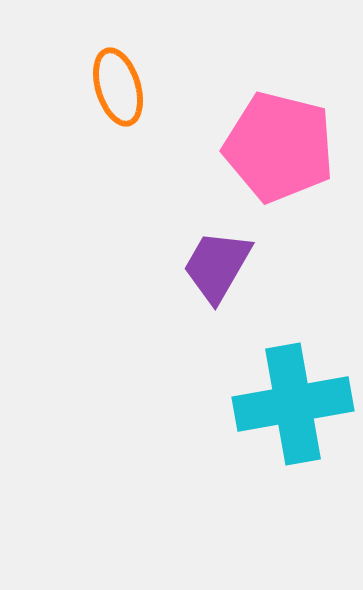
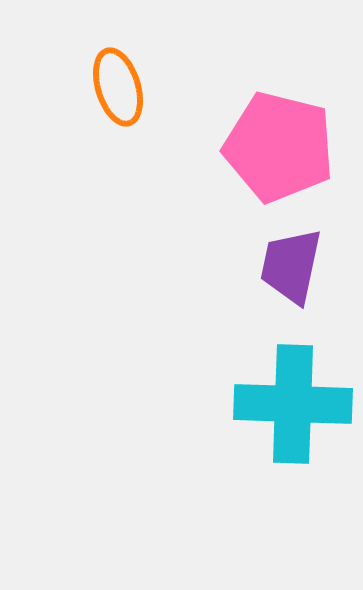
purple trapezoid: moved 74 px right; rotated 18 degrees counterclockwise
cyan cross: rotated 12 degrees clockwise
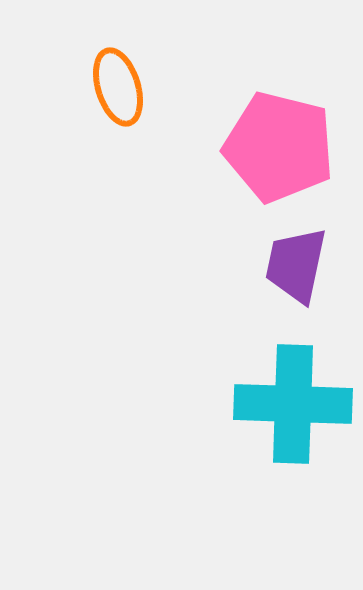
purple trapezoid: moved 5 px right, 1 px up
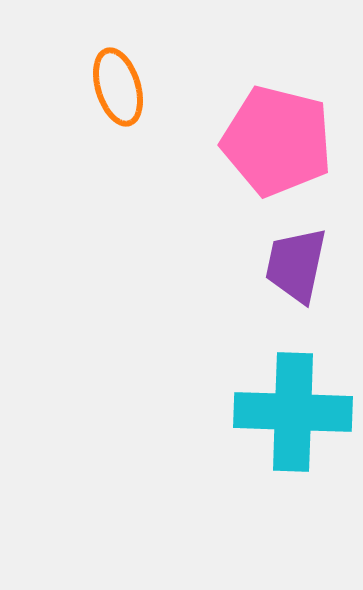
pink pentagon: moved 2 px left, 6 px up
cyan cross: moved 8 px down
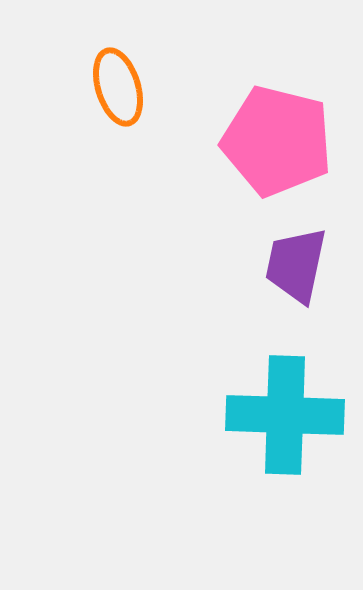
cyan cross: moved 8 px left, 3 px down
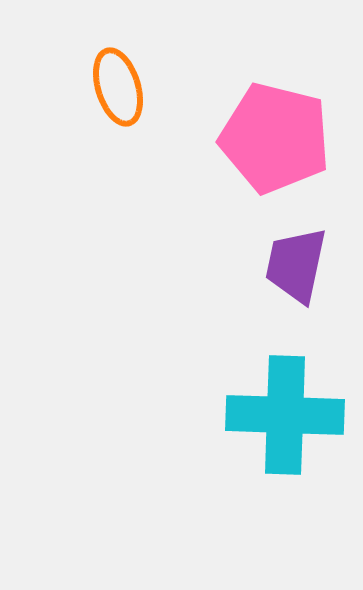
pink pentagon: moved 2 px left, 3 px up
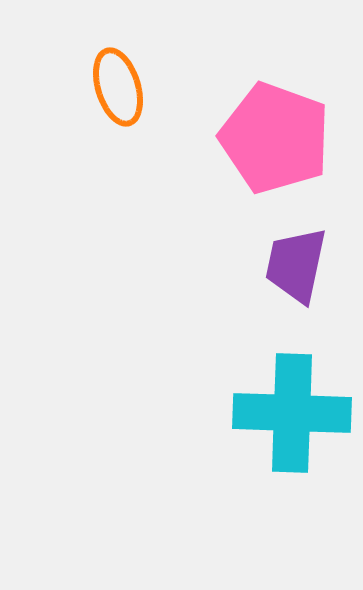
pink pentagon: rotated 6 degrees clockwise
cyan cross: moved 7 px right, 2 px up
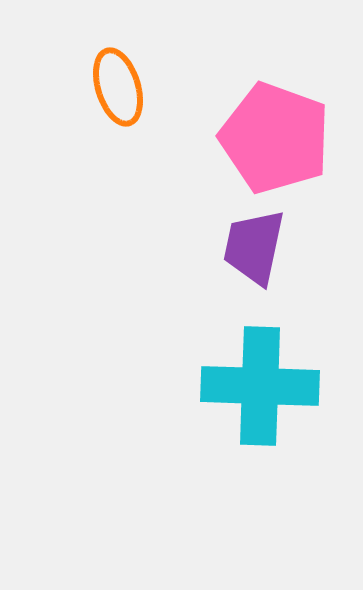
purple trapezoid: moved 42 px left, 18 px up
cyan cross: moved 32 px left, 27 px up
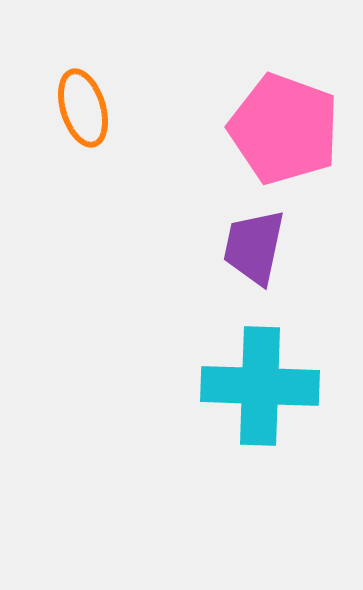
orange ellipse: moved 35 px left, 21 px down
pink pentagon: moved 9 px right, 9 px up
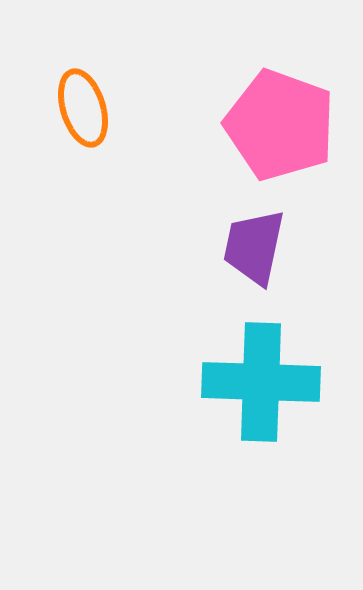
pink pentagon: moved 4 px left, 4 px up
cyan cross: moved 1 px right, 4 px up
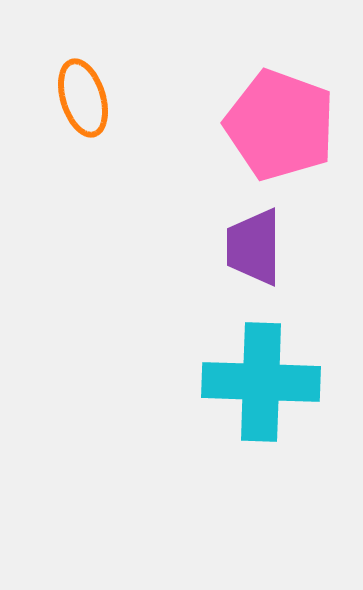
orange ellipse: moved 10 px up
purple trapezoid: rotated 12 degrees counterclockwise
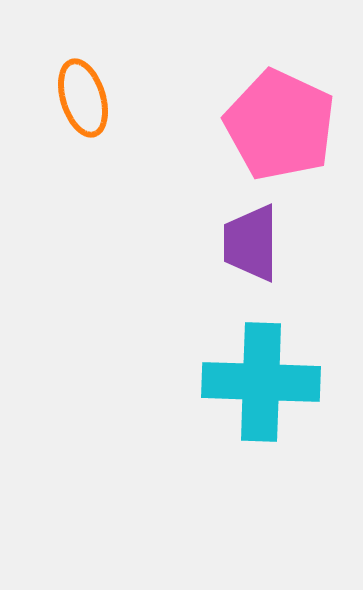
pink pentagon: rotated 5 degrees clockwise
purple trapezoid: moved 3 px left, 4 px up
